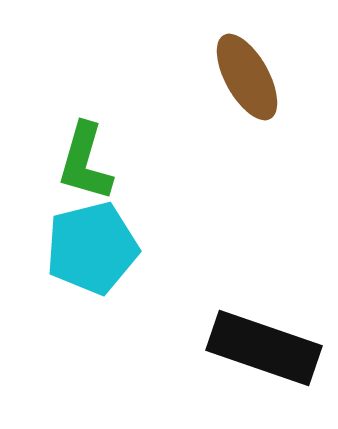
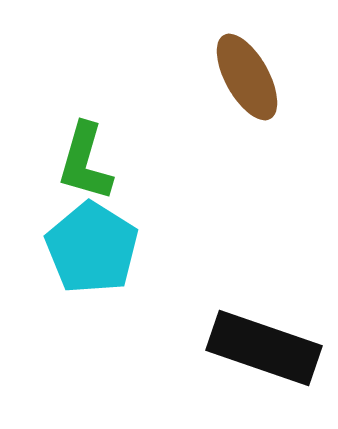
cyan pentagon: rotated 26 degrees counterclockwise
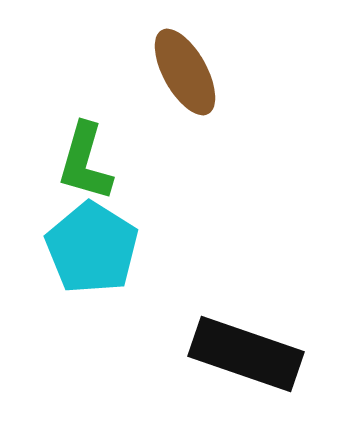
brown ellipse: moved 62 px left, 5 px up
black rectangle: moved 18 px left, 6 px down
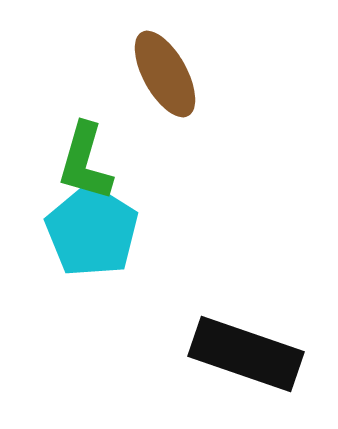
brown ellipse: moved 20 px left, 2 px down
cyan pentagon: moved 17 px up
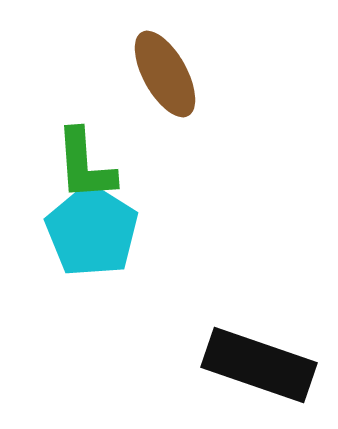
green L-shape: moved 3 px down; rotated 20 degrees counterclockwise
black rectangle: moved 13 px right, 11 px down
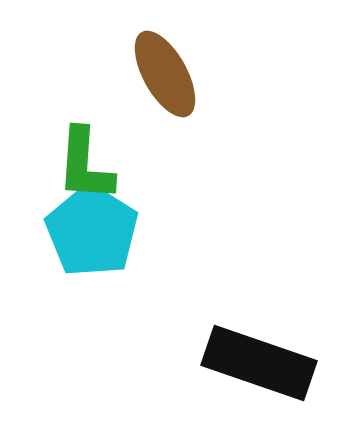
green L-shape: rotated 8 degrees clockwise
black rectangle: moved 2 px up
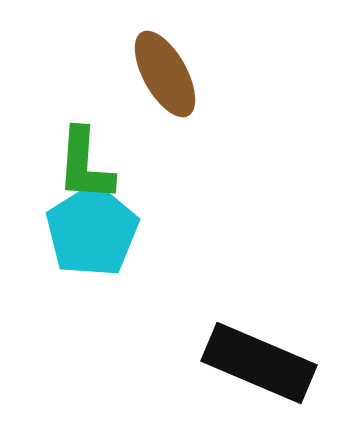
cyan pentagon: rotated 8 degrees clockwise
black rectangle: rotated 4 degrees clockwise
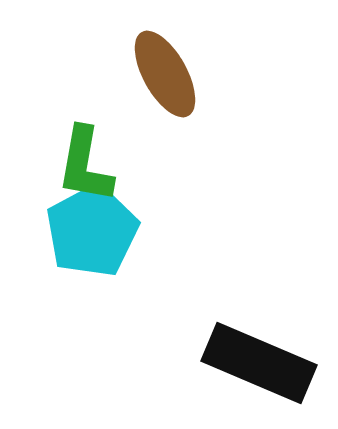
green L-shape: rotated 6 degrees clockwise
cyan pentagon: rotated 4 degrees clockwise
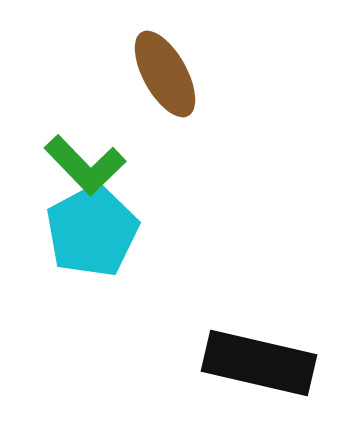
green L-shape: rotated 54 degrees counterclockwise
black rectangle: rotated 10 degrees counterclockwise
